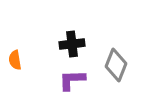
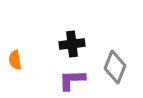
gray diamond: moved 1 px left, 2 px down
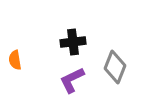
black cross: moved 1 px right, 2 px up
purple L-shape: rotated 24 degrees counterclockwise
